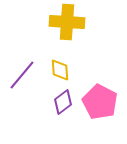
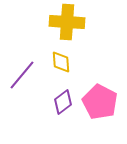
yellow diamond: moved 1 px right, 8 px up
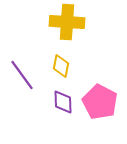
yellow diamond: moved 4 px down; rotated 15 degrees clockwise
purple line: rotated 76 degrees counterclockwise
purple diamond: rotated 55 degrees counterclockwise
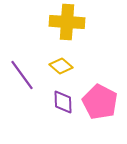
yellow diamond: rotated 60 degrees counterclockwise
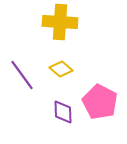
yellow cross: moved 7 px left
yellow diamond: moved 3 px down
purple diamond: moved 10 px down
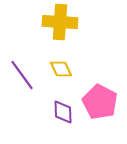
yellow diamond: rotated 25 degrees clockwise
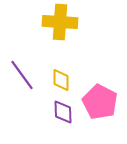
yellow diamond: moved 11 px down; rotated 25 degrees clockwise
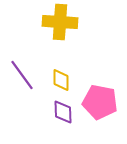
pink pentagon: rotated 16 degrees counterclockwise
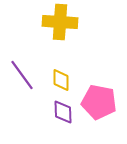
pink pentagon: moved 1 px left
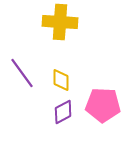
purple line: moved 2 px up
pink pentagon: moved 4 px right, 3 px down; rotated 8 degrees counterclockwise
purple diamond: rotated 65 degrees clockwise
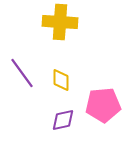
pink pentagon: rotated 8 degrees counterclockwise
purple diamond: moved 8 px down; rotated 15 degrees clockwise
